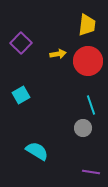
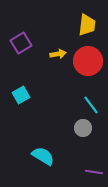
purple square: rotated 15 degrees clockwise
cyan line: rotated 18 degrees counterclockwise
cyan semicircle: moved 6 px right, 5 px down
purple line: moved 3 px right
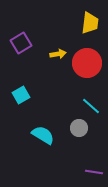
yellow trapezoid: moved 3 px right, 2 px up
red circle: moved 1 px left, 2 px down
cyan line: moved 1 px down; rotated 12 degrees counterclockwise
gray circle: moved 4 px left
cyan semicircle: moved 21 px up
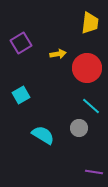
red circle: moved 5 px down
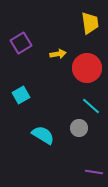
yellow trapezoid: rotated 15 degrees counterclockwise
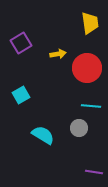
cyan line: rotated 36 degrees counterclockwise
